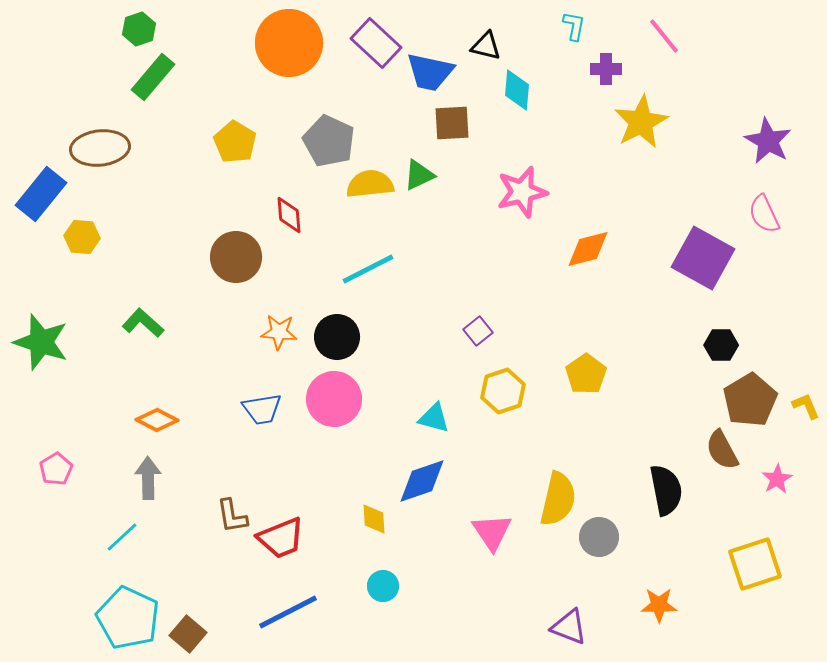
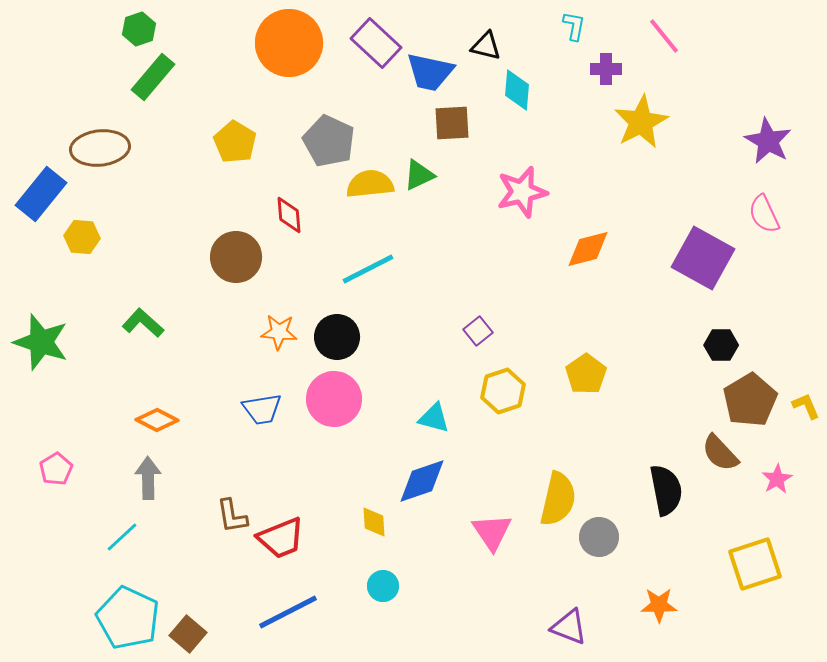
brown semicircle at (722, 450): moved 2 px left, 3 px down; rotated 15 degrees counterclockwise
yellow diamond at (374, 519): moved 3 px down
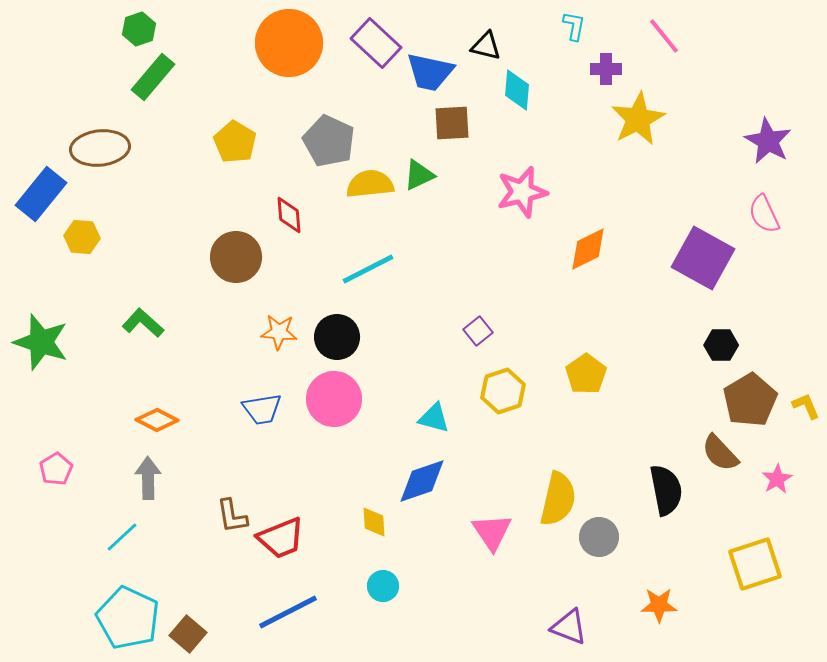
yellow star at (641, 122): moved 3 px left, 3 px up
orange diamond at (588, 249): rotated 12 degrees counterclockwise
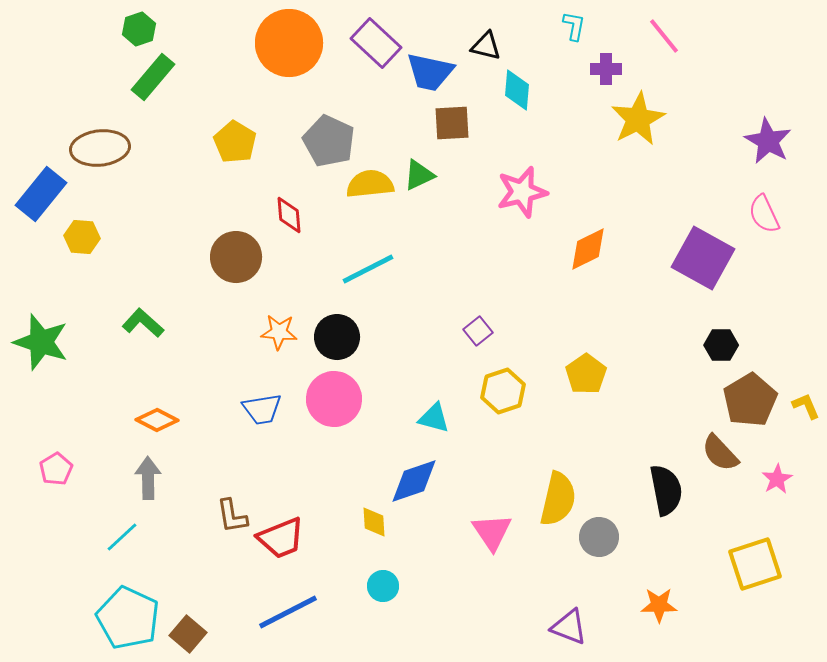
blue diamond at (422, 481): moved 8 px left
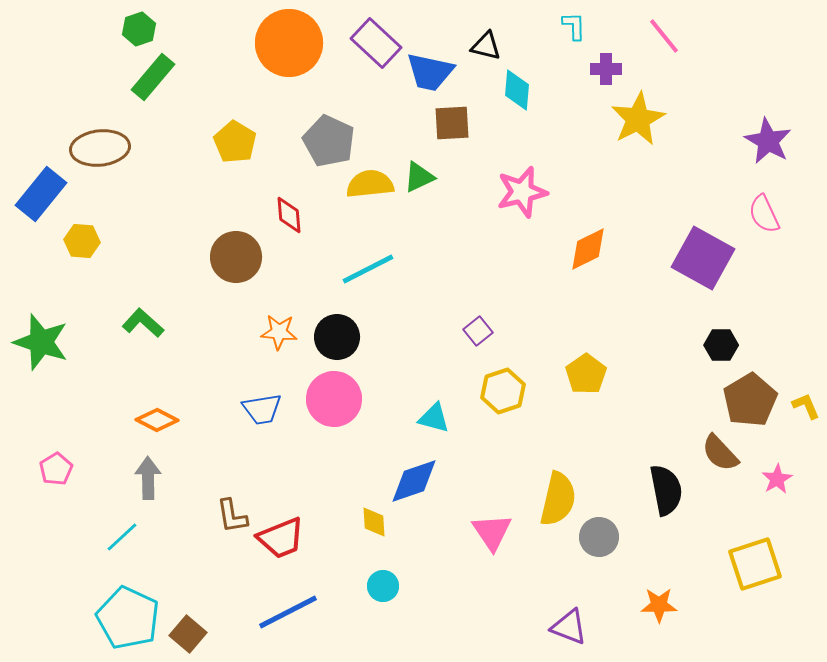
cyan L-shape at (574, 26): rotated 12 degrees counterclockwise
green triangle at (419, 175): moved 2 px down
yellow hexagon at (82, 237): moved 4 px down
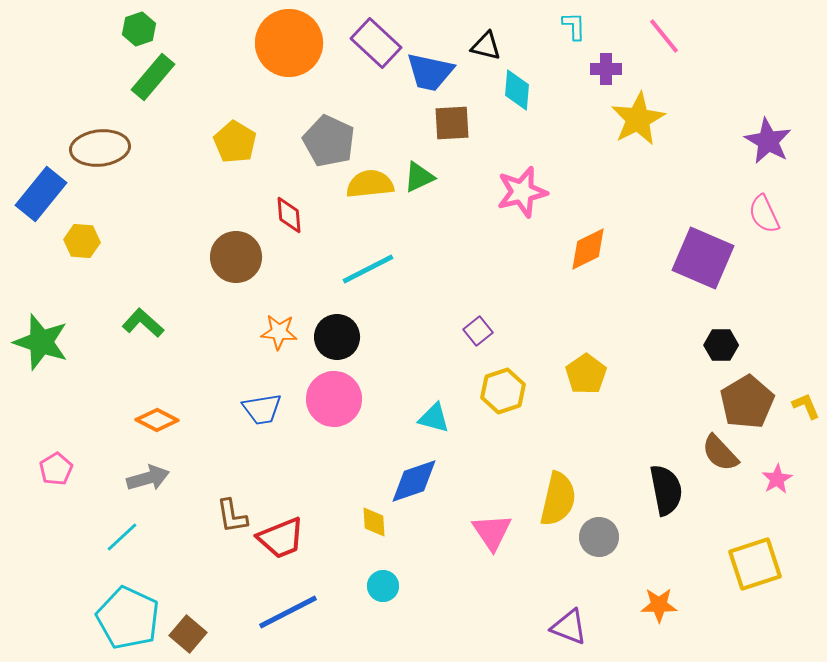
purple square at (703, 258): rotated 6 degrees counterclockwise
brown pentagon at (750, 400): moved 3 px left, 2 px down
gray arrow at (148, 478): rotated 75 degrees clockwise
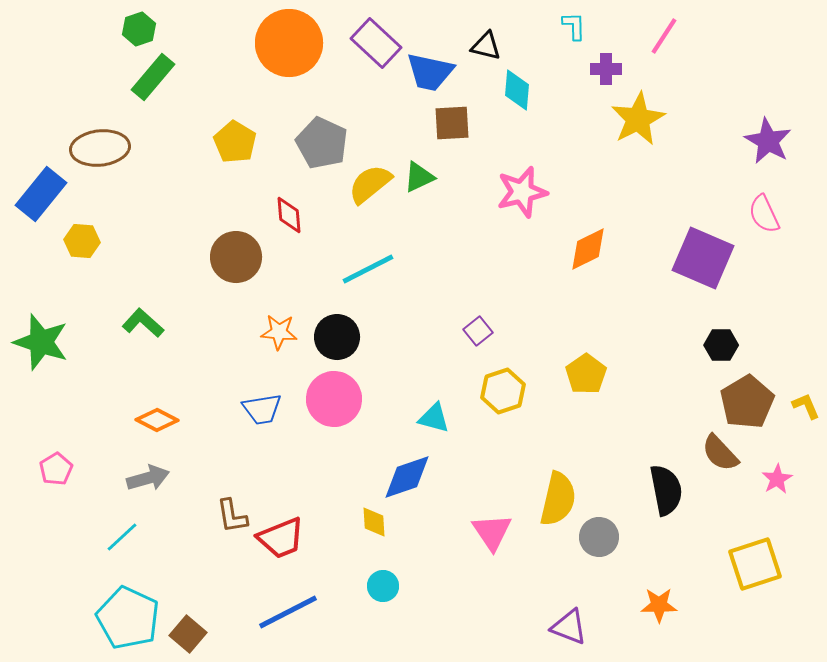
pink line at (664, 36): rotated 72 degrees clockwise
gray pentagon at (329, 141): moved 7 px left, 2 px down
yellow semicircle at (370, 184): rotated 33 degrees counterclockwise
blue diamond at (414, 481): moved 7 px left, 4 px up
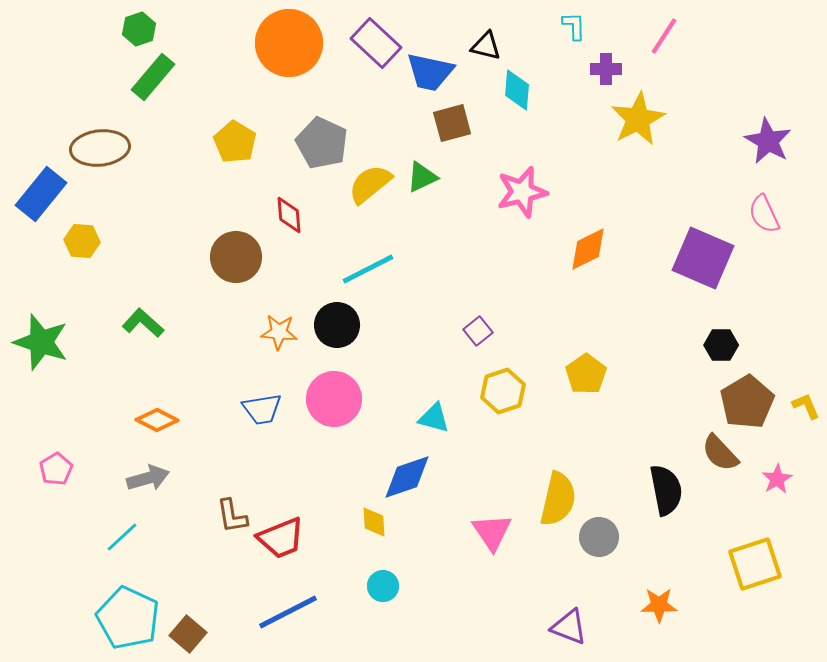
brown square at (452, 123): rotated 12 degrees counterclockwise
green triangle at (419, 177): moved 3 px right
black circle at (337, 337): moved 12 px up
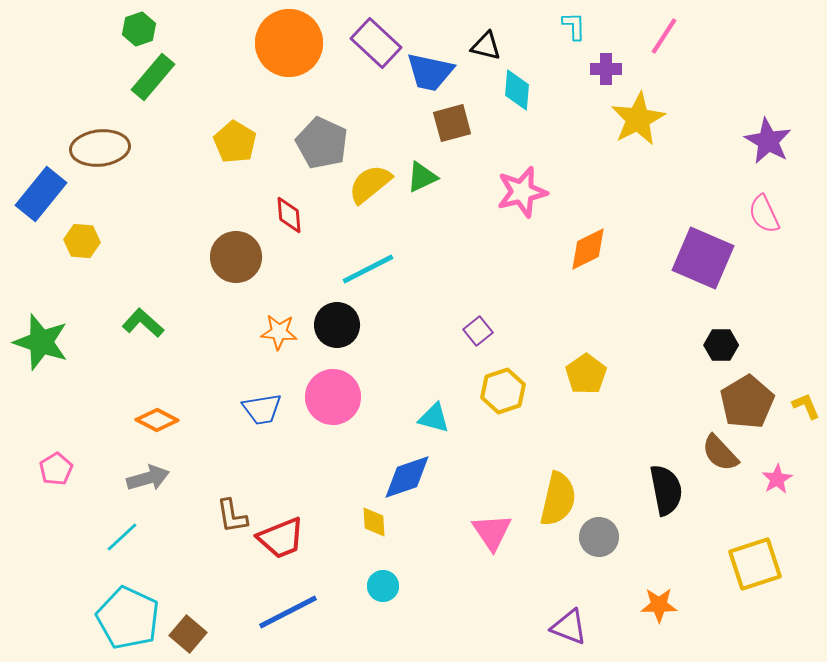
pink circle at (334, 399): moved 1 px left, 2 px up
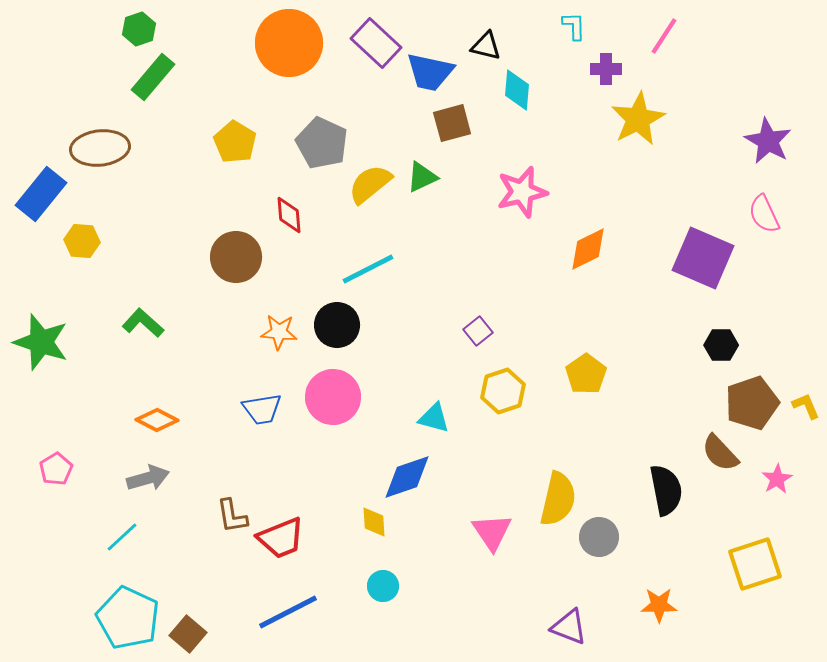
brown pentagon at (747, 402): moved 5 px right, 1 px down; rotated 12 degrees clockwise
